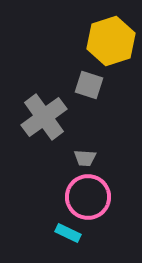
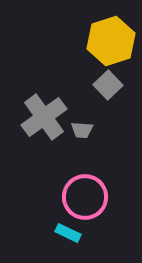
gray square: moved 19 px right; rotated 28 degrees clockwise
gray trapezoid: moved 3 px left, 28 px up
pink circle: moved 3 px left
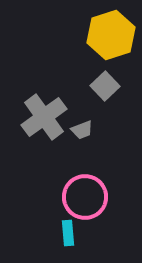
yellow hexagon: moved 6 px up
gray square: moved 3 px left, 1 px down
gray trapezoid: rotated 25 degrees counterclockwise
cyan rectangle: rotated 60 degrees clockwise
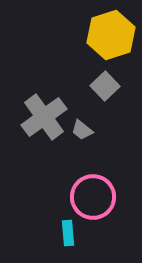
gray trapezoid: rotated 60 degrees clockwise
pink circle: moved 8 px right
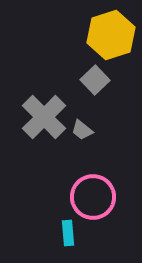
gray square: moved 10 px left, 6 px up
gray cross: rotated 9 degrees counterclockwise
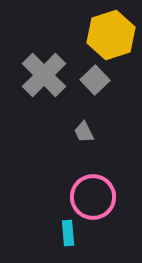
gray cross: moved 42 px up
gray trapezoid: moved 2 px right, 2 px down; rotated 25 degrees clockwise
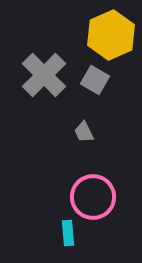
yellow hexagon: rotated 6 degrees counterclockwise
gray square: rotated 16 degrees counterclockwise
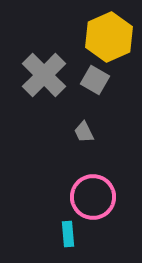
yellow hexagon: moved 2 px left, 2 px down
cyan rectangle: moved 1 px down
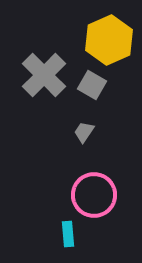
yellow hexagon: moved 3 px down
gray square: moved 3 px left, 5 px down
gray trapezoid: rotated 60 degrees clockwise
pink circle: moved 1 px right, 2 px up
